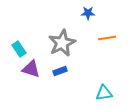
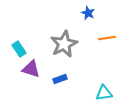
blue star: rotated 24 degrees clockwise
gray star: moved 2 px right, 1 px down
blue rectangle: moved 8 px down
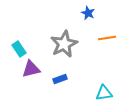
purple triangle: rotated 30 degrees counterclockwise
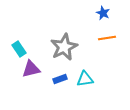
blue star: moved 15 px right
gray star: moved 3 px down
cyan triangle: moved 19 px left, 14 px up
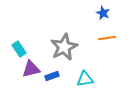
blue rectangle: moved 8 px left, 3 px up
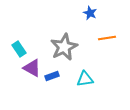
blue star: moved 13 px left
purple triangle: moved 1 px right, 1 px up; rotated 42 degrees clockwise
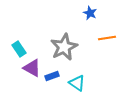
cyan triangle: moved 8 px left, 4 px down; rotated 42 degrees clockwise
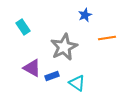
blue star: moved 5 px left, 2 px down; rotated 24 degrees clockwise
cyan rectangle: moved 4 px right, 22 px up
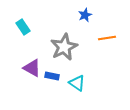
blue rectangle: rotated 32 degrees clockwise
